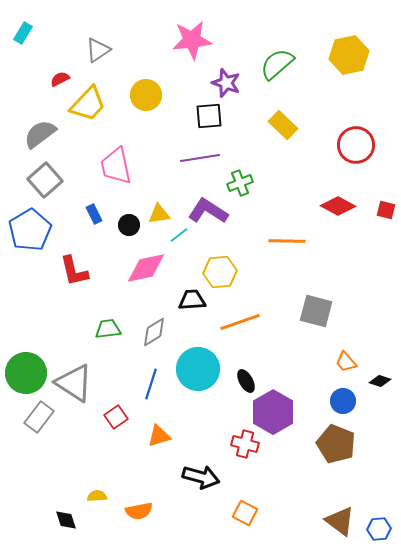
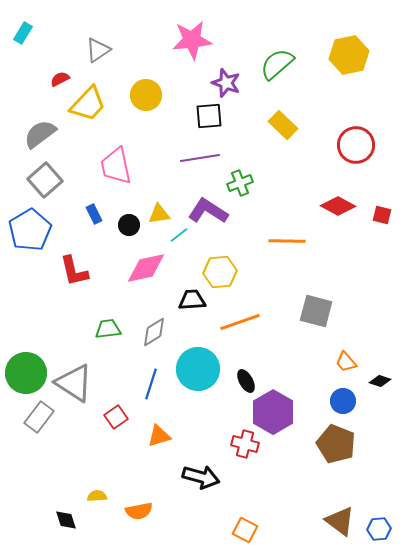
red square at (386, 210): moved 4 px left, 5 px down
orange square at (245, 513): moved 17 px down
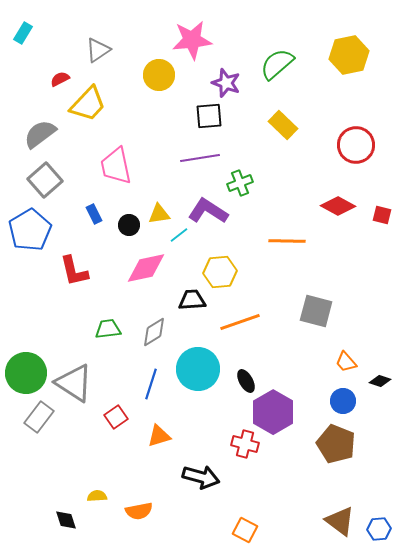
yellow circle at (146, 95): moved 13 px right, 20 px up
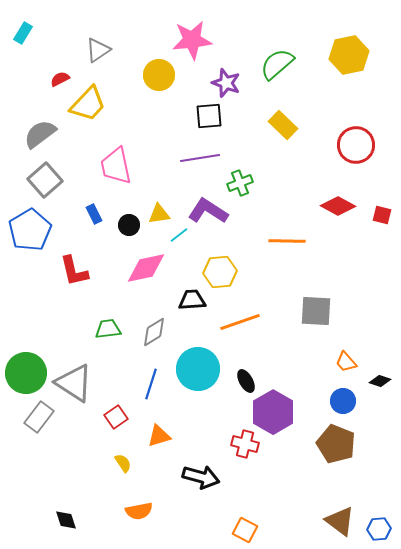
gray square at (316, 311): rotated 12 degrees counterclockwise
yellow semicircle at (97, 496): moved 26 px right, 33 px up; rotated 60 degrees clockwise
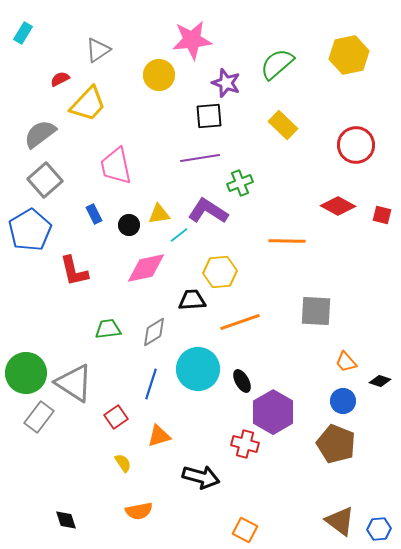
black ellipse at (246, 381): moved 4 px left
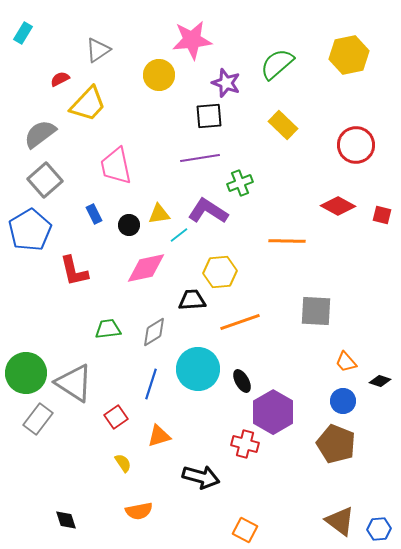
gray rectangle at (39, 417): moved 1 px left, 2 px down
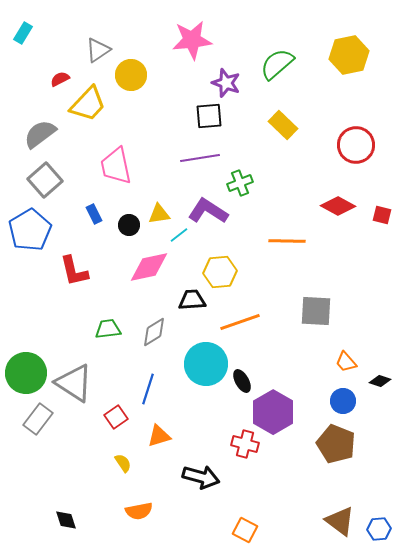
yellow circle at (159, 75): moved 28 px left
pink diamond at (146, 268): moved 3 px right, 1 px up
cyan circle at (198, 369): moved 8 px right, 5 px up
blue line at (151, 384): moved 3 px left, 5 px down
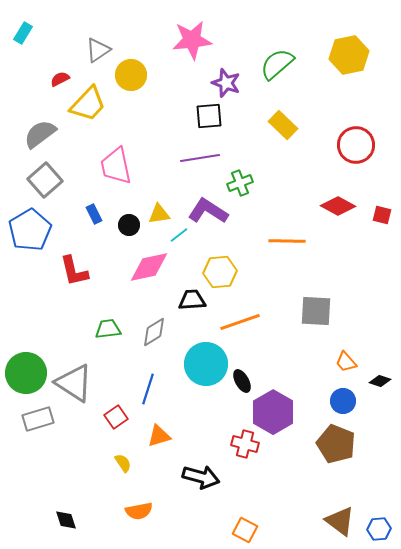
gray rectangle at (38, 419): rotated 36 degrees clockwise
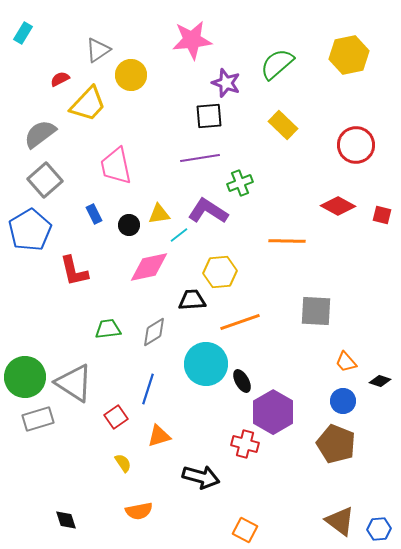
green circle at (26, 373): moved 1 px left, 4 px down
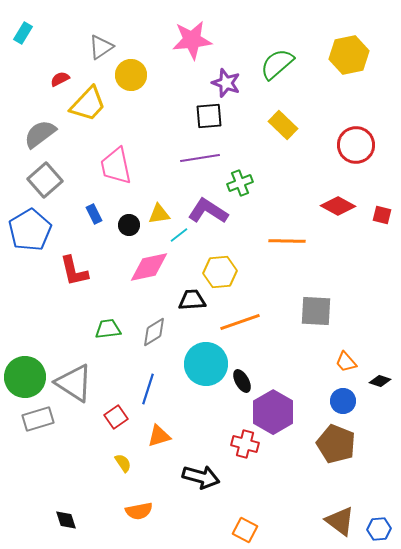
gray triangle at (98, 50): moved 3 px right, 3 px up
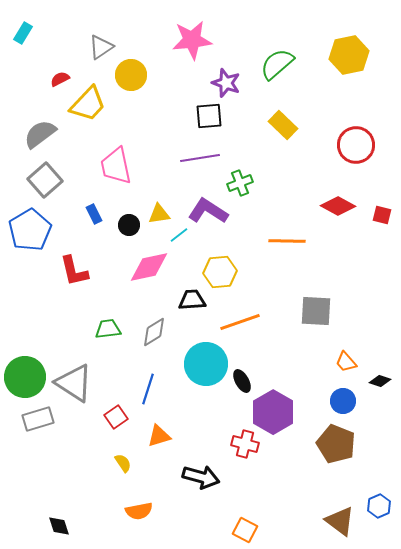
black diamond at (66, 520): moved 7 px left, 6 px down
blue hexagon at (379, 529): moved 23 px up; rotated 20 degrees counterclockwise
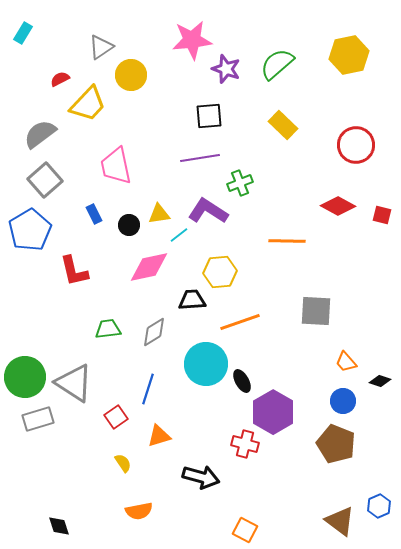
purple star at (226, 83): moved 14 px up
